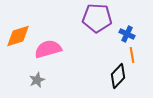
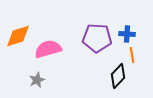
purple pentagon: moved 20 px down
blue cross: rotated 21 degrees counterclockwise
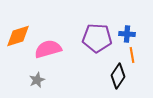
black diamond: rotated 10 degrees counterclockwise
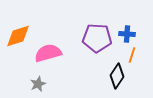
pink semicircle: moved 4 px down
orange line: rotated 28 degrees clockwise
black diamond: moved 1 px left
gray star: moved 1 px right, 4 px down
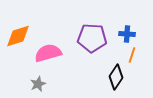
purple pentagon: moved 5 px left
black diamond: moved 1 px left, 1 px down
